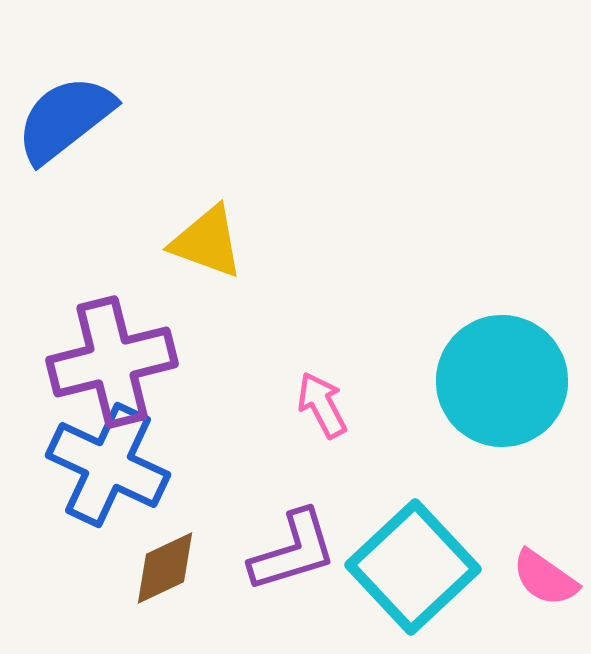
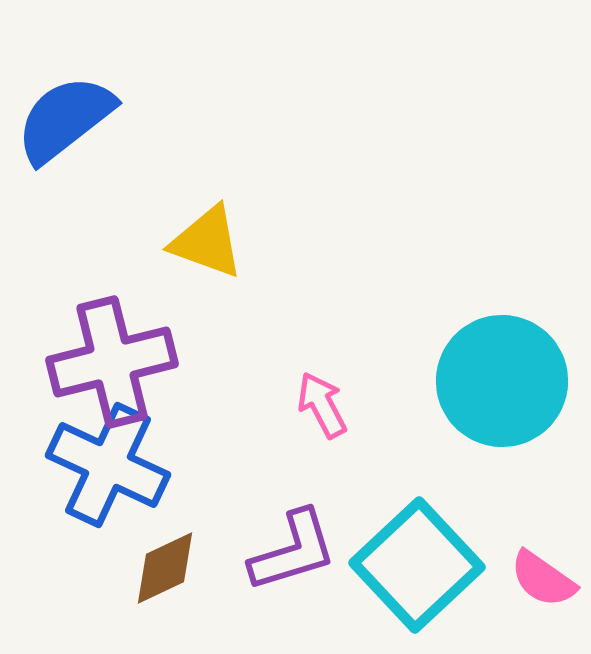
cyan square: moved 4 px right, 2 px up
pink semicircle: moved 2 px left, 1 px down
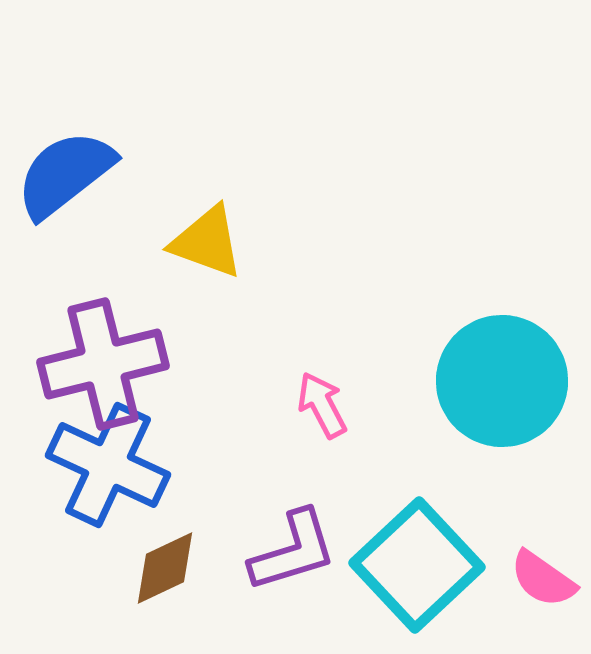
blue semicircle: moved 55 px down
purple cross: moved 9 px left, 2 px down
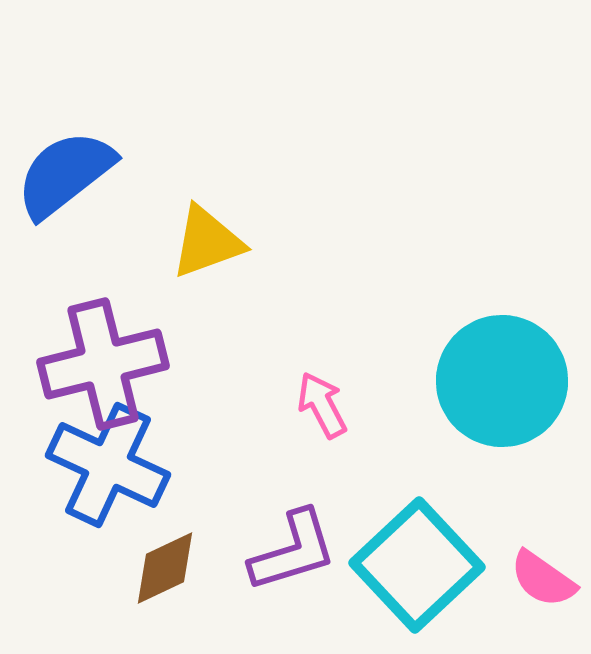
yellow triangle: rotated 40 degrees counterclockwise
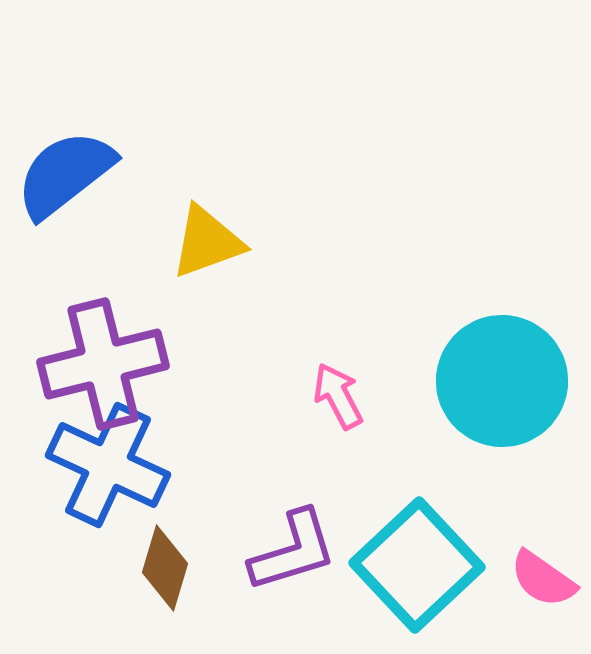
pink arrow: moved 16 px right, 9 px up
brown diamond: rotated 48 degrees counterclockwise
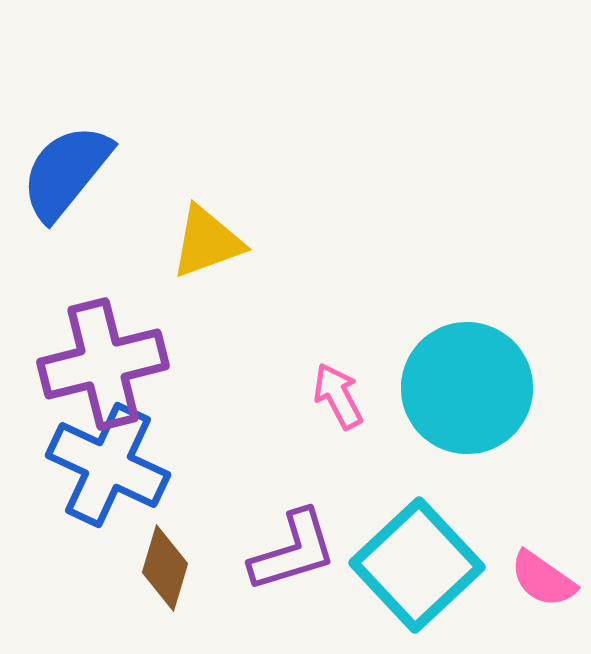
blue semicircle: moved 1 px right, 2 px up; rotated 13 degrees counterclockwise
cyan circle: moved 35 px left, 7 px down
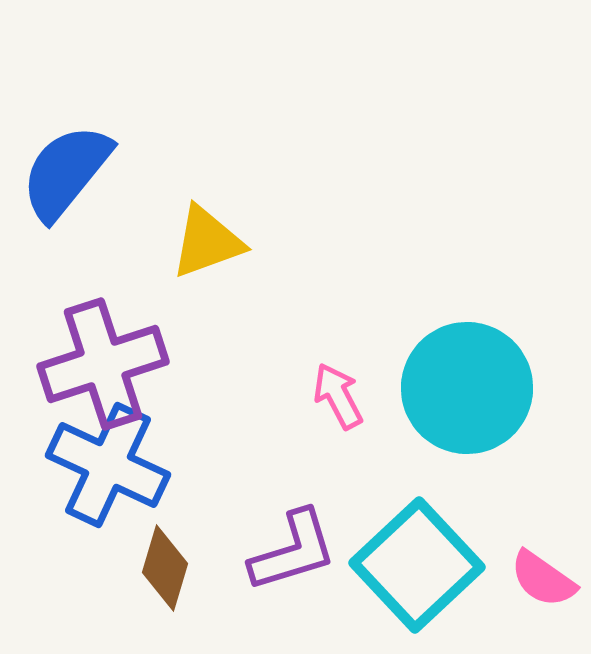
purple cross: rotated 4 degrees counterclockwise
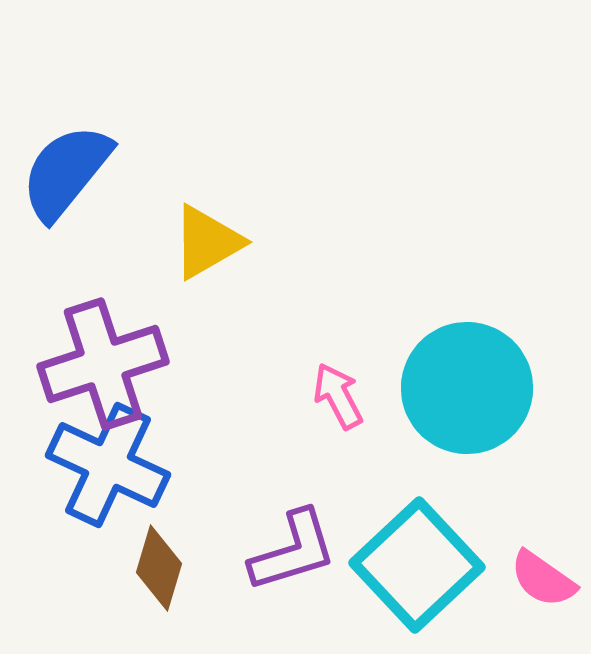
yellow triangle: rotated 10 degrees counterclockwise
brown diamond: moved 6 px left
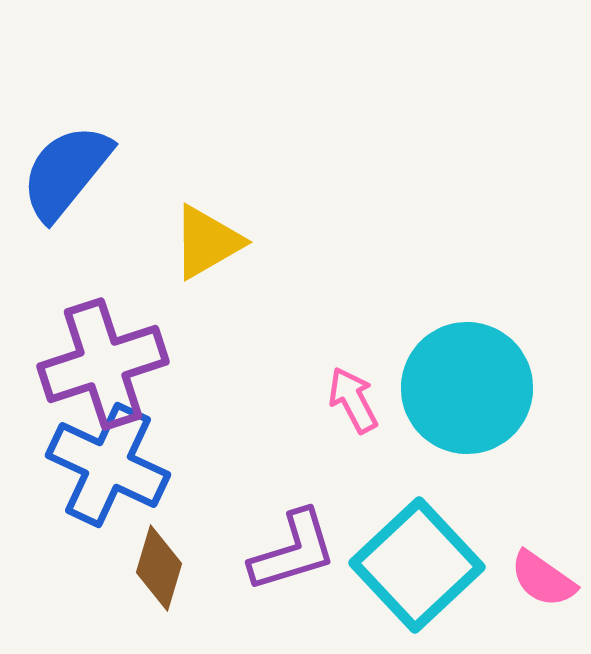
pink arrow: moved 15 px right, 4 px down
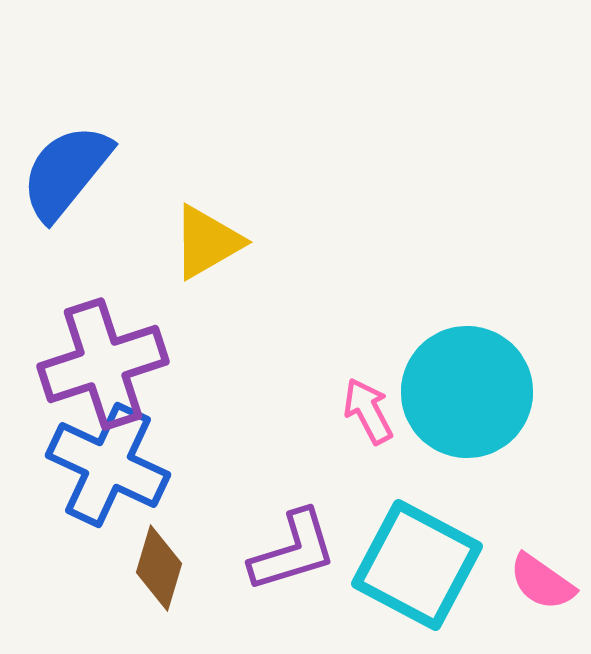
cyan circle: moved 4 px down
pink arrow: moved 15 px right, 11 px down
cyan square: rotated 19 degrees counterclockwise
pink semicircle: moved 1 px left, 3 px down
